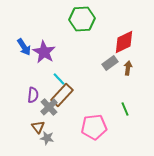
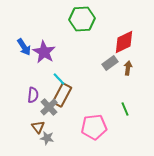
brown rectangle: rotated 15 degrees counterclockwise
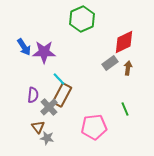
green hexagon: rotated 20 degrees counterclockwise
purple star: rotated 30 degrees counterclockwise
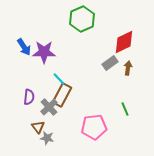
purple semicircle: moved 4 px left, 2 px down
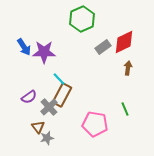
gray rectangle: moved 7 px left, 16 px up
purple semicircle: rotated 49 degrees clockwise
pink pentagon: moved 1 px right, 3 px up; rotated 15 degrees clockwise
gray star: rotated 24 degrees counterclockwise
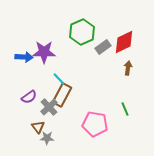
green hexagon: moved 13 px down
blue arrow: moved 10 px down; rotated 54 degrees counterclockwise
gray star: rotated 16 degrees clockwise
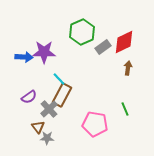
gray cross: moved 2 px down
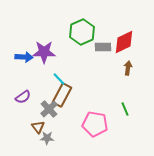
gray rectangle: rotated 35 degrees clockwise
purple semicircle: moved 6 px left
